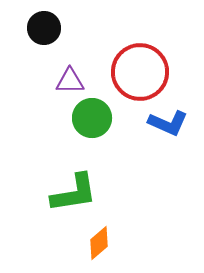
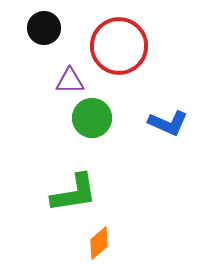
red circle: moved 21 px left, 26 px up
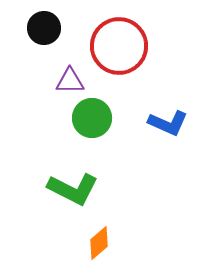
green L-shape: moved 1 px left, 4 px up; rotated 36 degrees clockwise
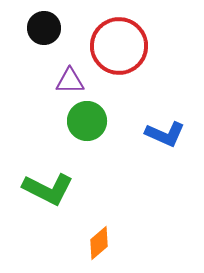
green circle: moved 5 px left, 3 px down
blue L-shape: moved 3 px left, 11 px down
green L-shape: moved 25 px left
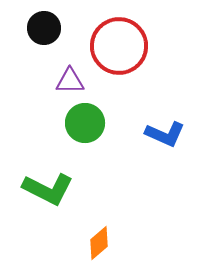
green circle: moved 2 px left, 2 px down
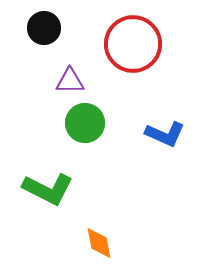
red circle: moved 14 px right, 2 px up
orange diamond: rotated 60 degrees counterclockwise
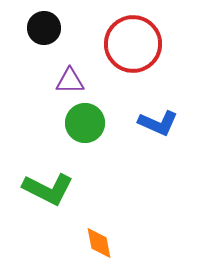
blue L-shape: moved 7 px left, 11 px up
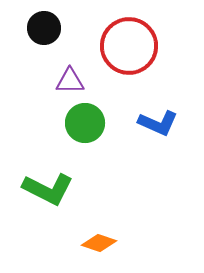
red circle: moved 4 px left, 2 px down
orange diamond: rotated 60 degrees counterclockwise
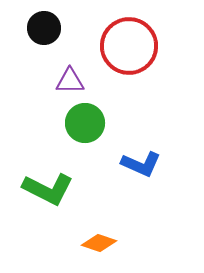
blue L-shape: moved 17 px left, 41 px down
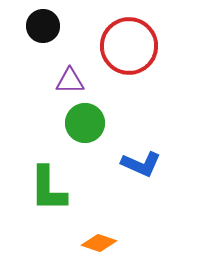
black circle: moved 1 px left, 2 px up
green L-shape: rotated 63 degrees clockwise
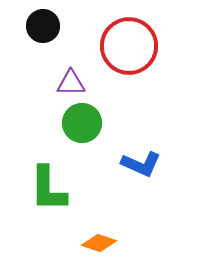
purple triangle: moved 1 px right, 2 px down
green circle: moved 3 px left
